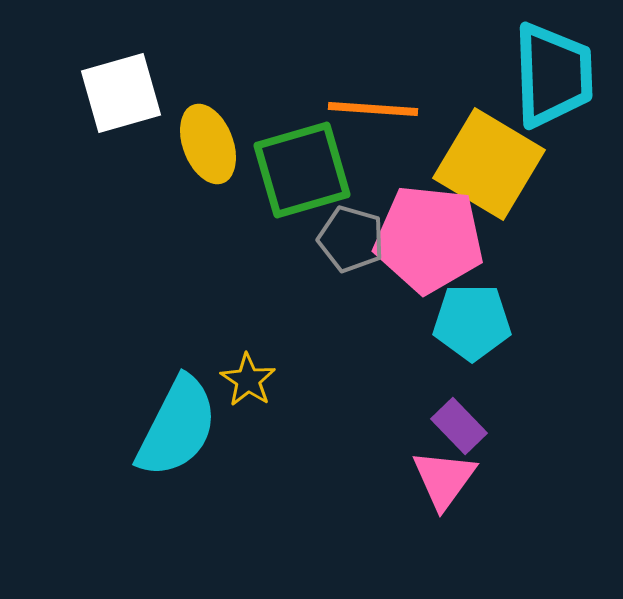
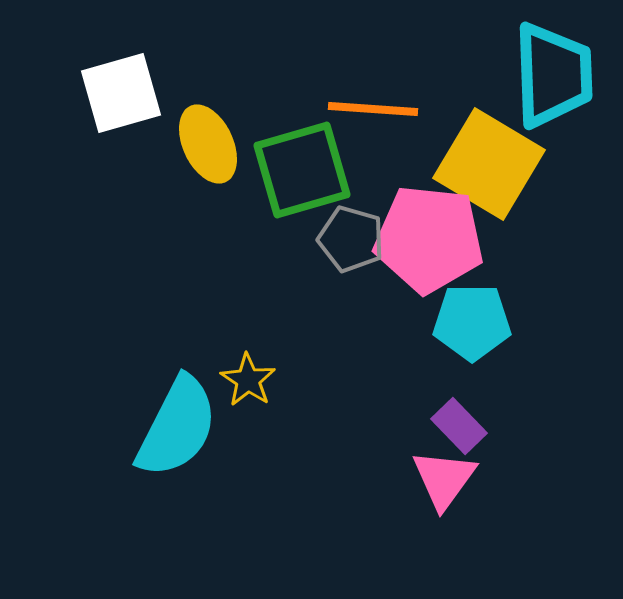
yellow ellipse: rotated 4 degrees counterclockwise
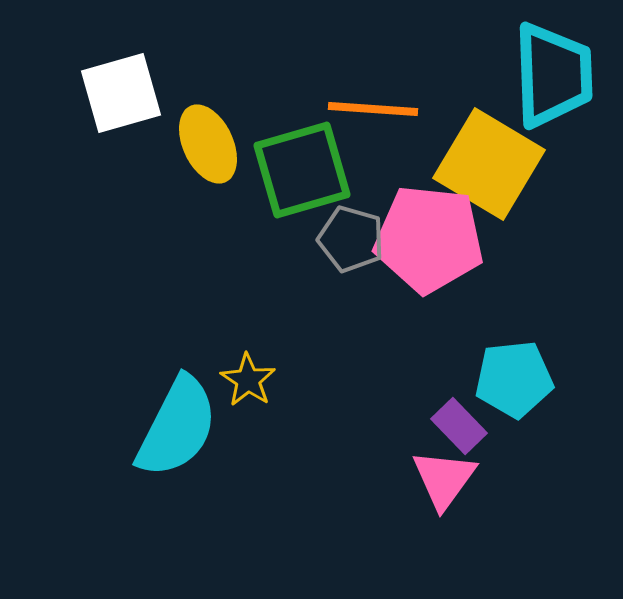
cyan pentagon: moved 42 px right, 57 px down; rotated 6 degrees counterclockwise
